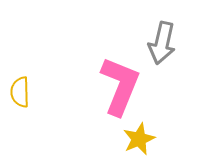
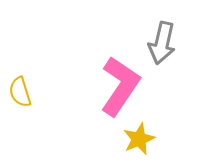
pink L-shape: rotated 12 degrees clockwise
yellow semicircle: rotated 16 degrees counterclockwise
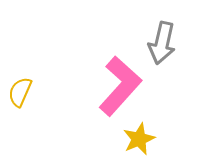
pink L-shape: rotated 8 degrees clockwise
yellow semicircle: rotated 40 degrees clockwise
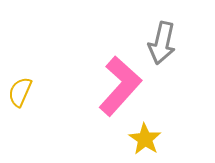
yellow star: moved 6 px right; rotated 16 degrees counterclockwise
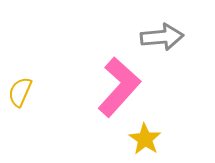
gray arrow: moved 6 px up; rotated 108 degrees counterclockwise
pink L-shape: moved 1 px left, 1 px down
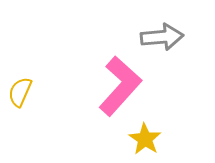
pink L-shape: moved 1 px right, 1 px up
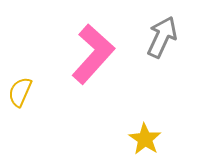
gray arrow: rotated 60 degrees counterclockwise
pink L-shape: moved 27 px left, 32 px up
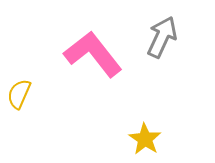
pink L-shape: rotated 80 degrees counterclockwise
yellow semicircle: moved 1 px left, 2 px down
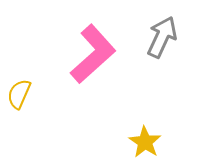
pink L-shape: rotated 86 degrees clockwise
yellow star: moved 3 px down
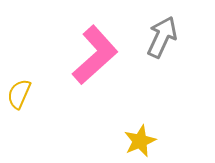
pink L-shape: moved 2 px right, 1 px down
yellow star: moved 5 px left, 1 px up; rotated 16 degrees clockwise
